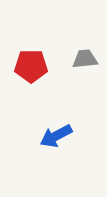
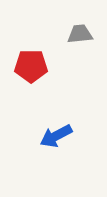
gray trapezoid: moved 5 px left, 25 px up
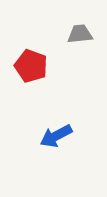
red pentagon: rotated 20 degrees clockwise
